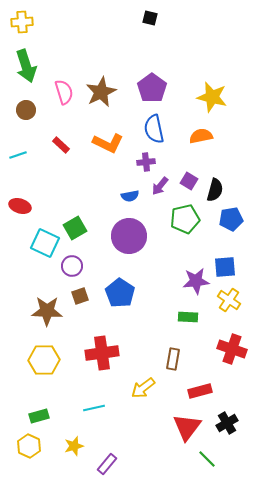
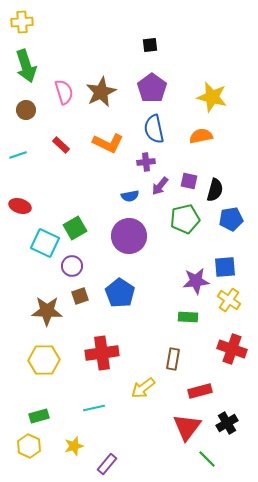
black square at (150, 18): moved 27 px down; rotated 21 degrees counterclockwise
purple square at (189, 181): rotated 18 degrees counterclockwise
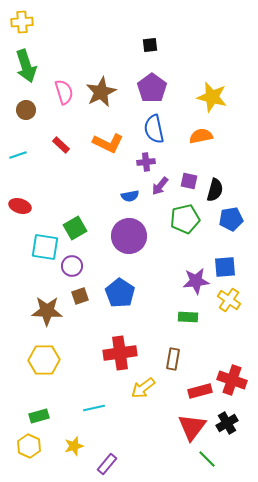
cyan square at (45, 243): moved 4 px down; rotated 16 degrees counterclockwise
red cross at (232, 349): moved 31 px down
red cross at (102, 353): moved 18 px right
red triangle at (187, 427): moved 5 px right
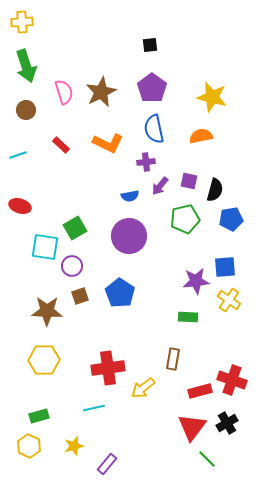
red cross at (120, 353): moved 12 px left, 15 px down
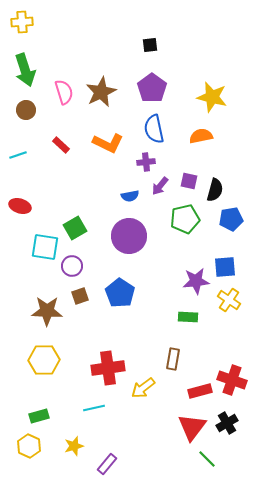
green arrow at (26, 66): moved 1 px left, 4 px down
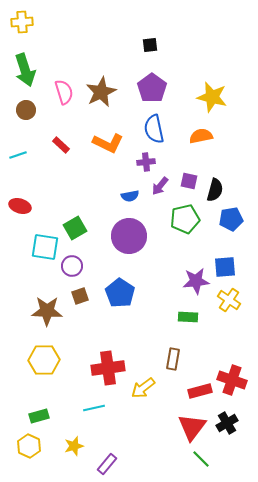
green line at (207, 459): moved 6 px left
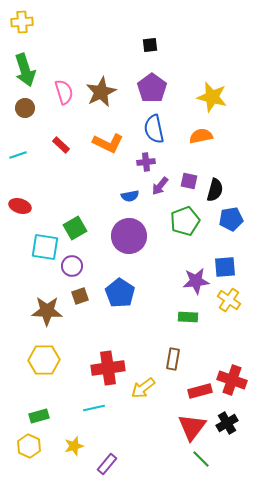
brown circle at (26, 110): moved 1 px left, 2 px up
green pentagon at (185, 219): moved 2 px down; rotated 8 degrees counterclockwise
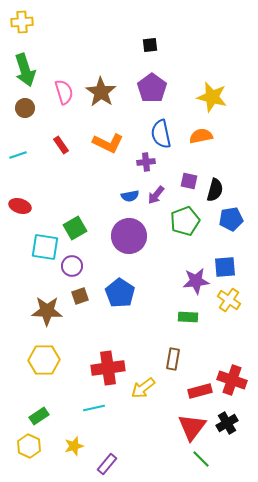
brown star at (101, 92): rotated 12 degrees counterclockwise
blue semicircle at (154, 129): moved 7 px right, 5 px down
red rectangle at (61, 145): rotated 12 degrees clockwise
purple arrow at (160, 186): moved 4 px left, 9 px down
green rectangle at (39, 416): rotated 18 degrees counterclockwise
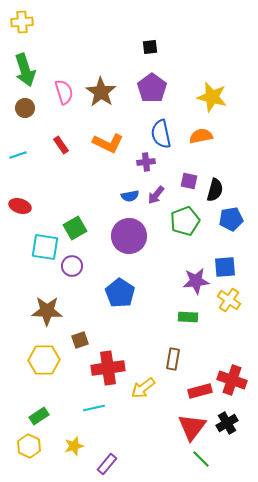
black square at (150, 45): moved 2 px down
brown square at (80, 296): moved 44 px down
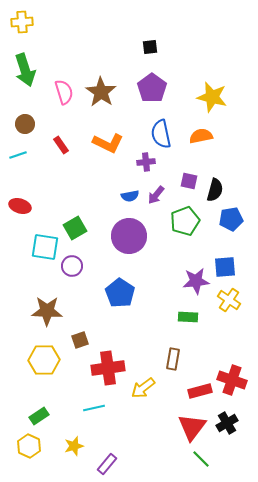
brown circle at (25, 108): moved 16 px down
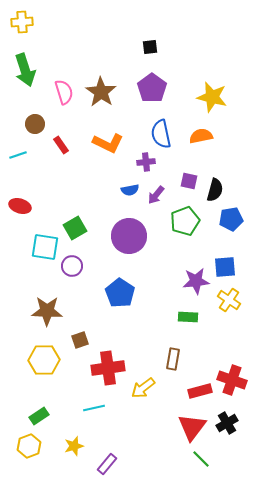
brown circle at (25, 124): moved 10 px right
blue semicircle at (130, 196): moved 6 px up
yellow hexagon at (29, 446): rotated 15 degrees clockwise
